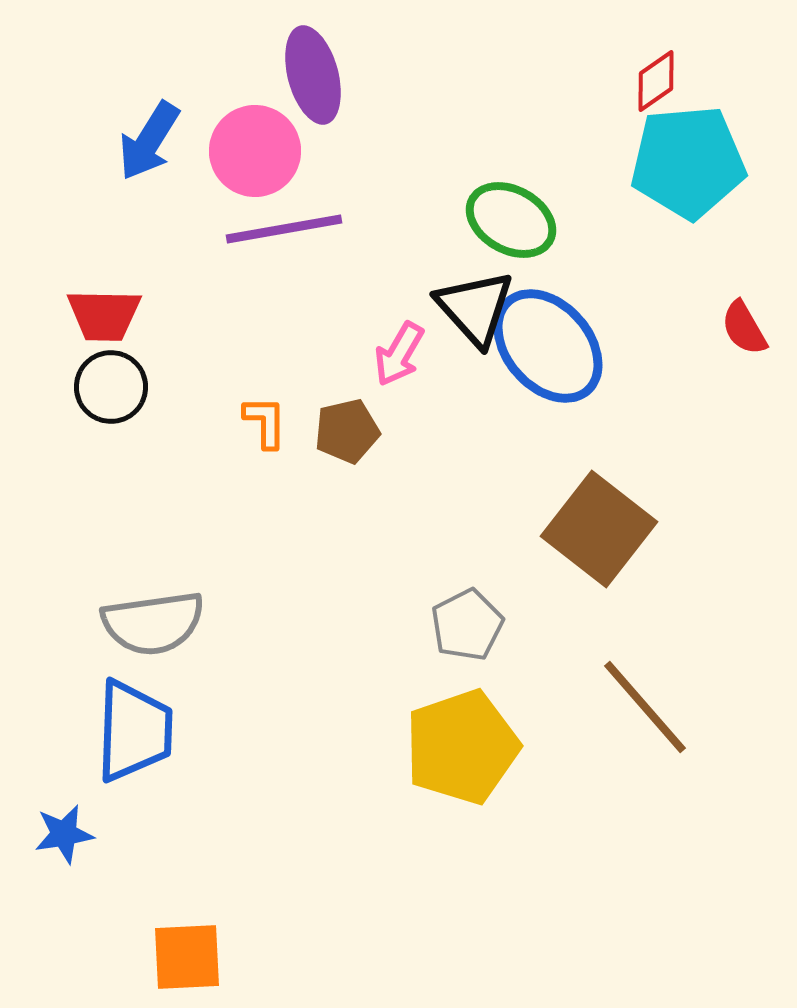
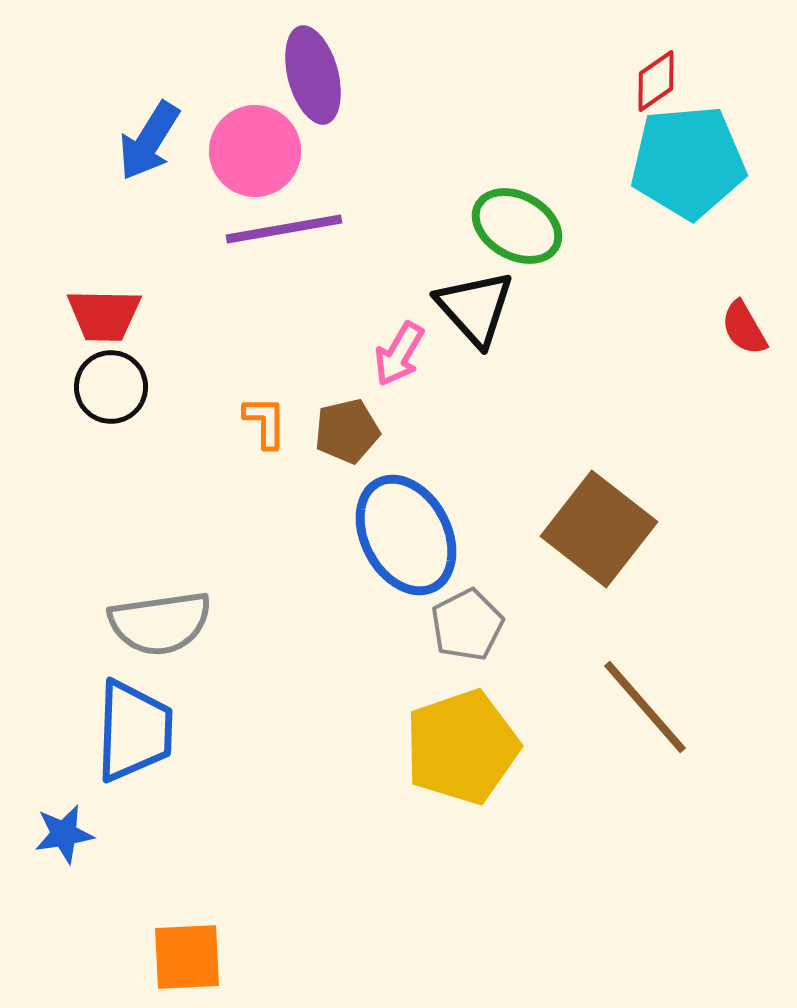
green ellipse: moved 6 px right, 6 px down
blue ellipse: moved 142 px left, 189 px down; rotated 13 degrees clockwise
gray semicircle: moved 7 px right
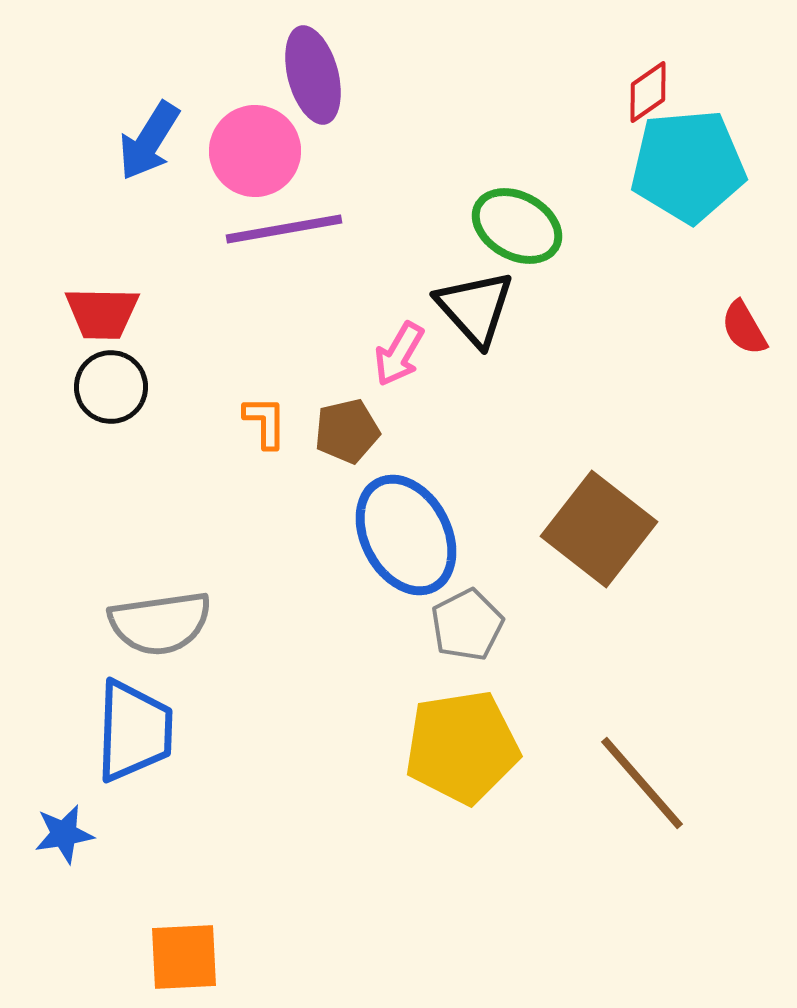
red diamond: moved 8 px left, 11 px down
cyan pentagon: moved 4 px down
red trapezoid: moved 2 px left, 2 px up
brown line: moved 3 px left, 76 px down
yellow pentagon: rotated 10 degrees clockwise
orange square: moved 3 px left
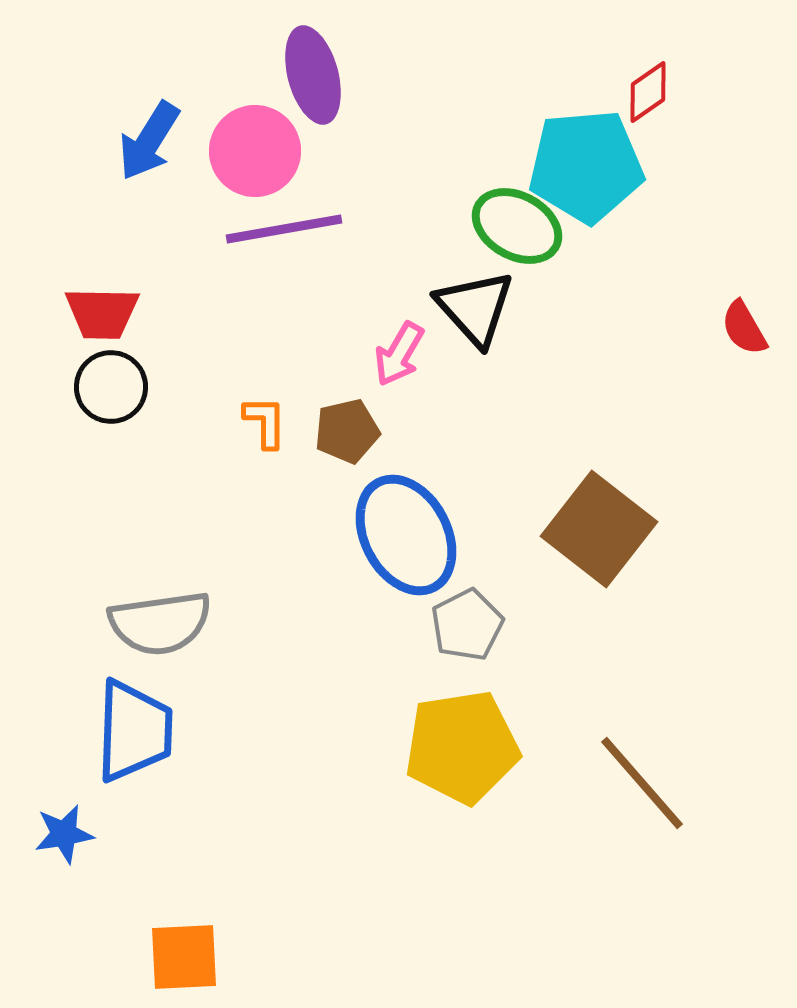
cyan pentagon: moved 102 px left
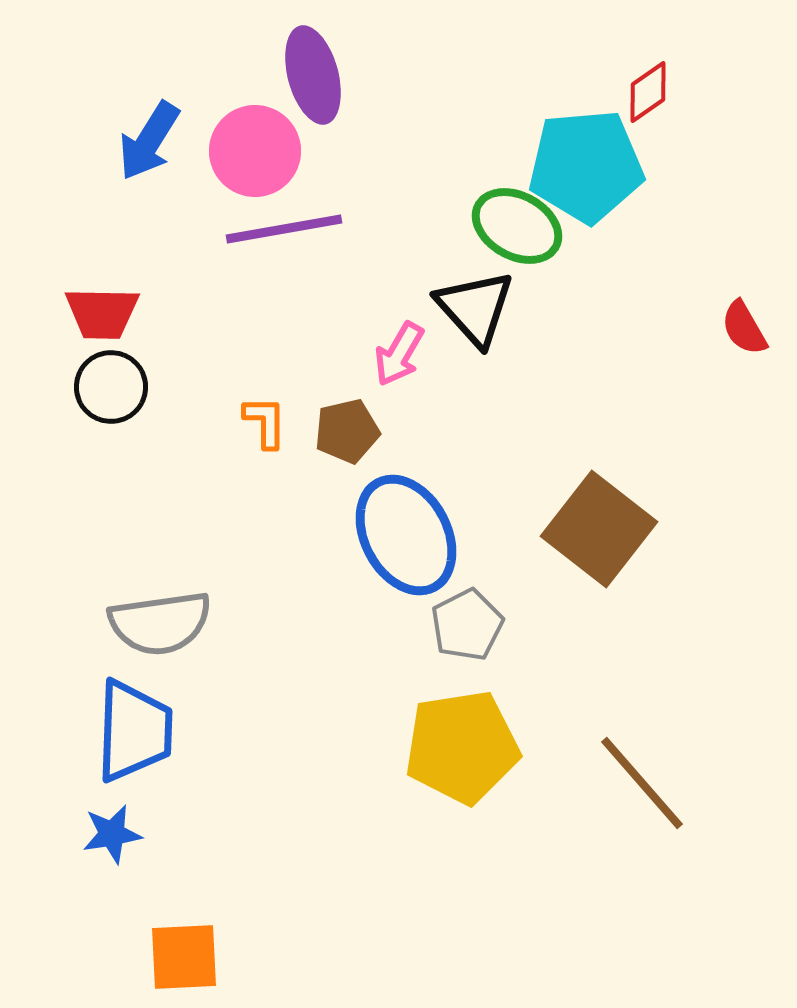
blue star: moved 48 px right
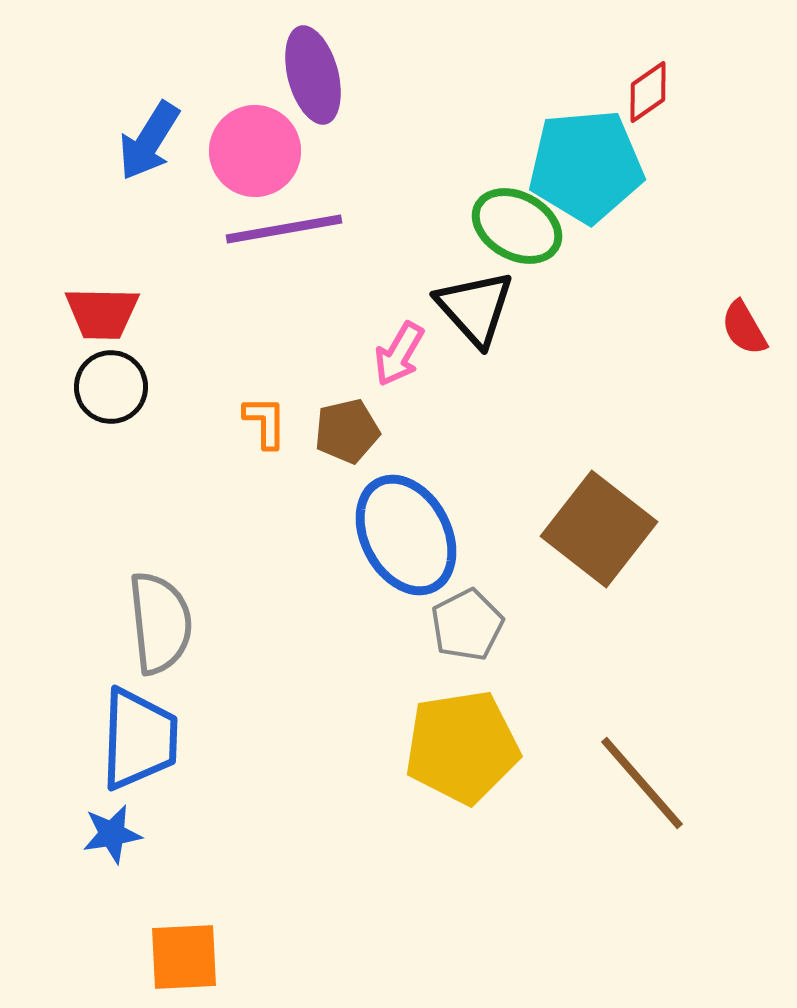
gray semicircle: rotated 88 degrees counterclockwise
blue trapezoid: moved 5 px right, 8 px down
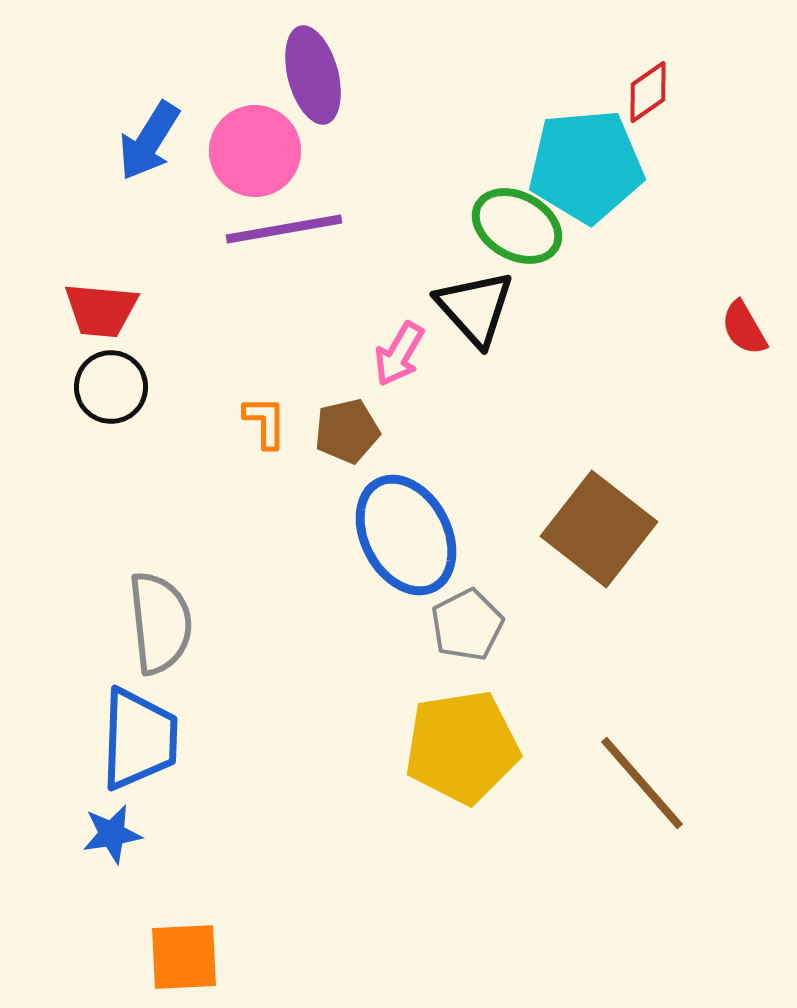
red trapezoid: moved 1 px left, 3 px up; rotated 4 degrees clockwise
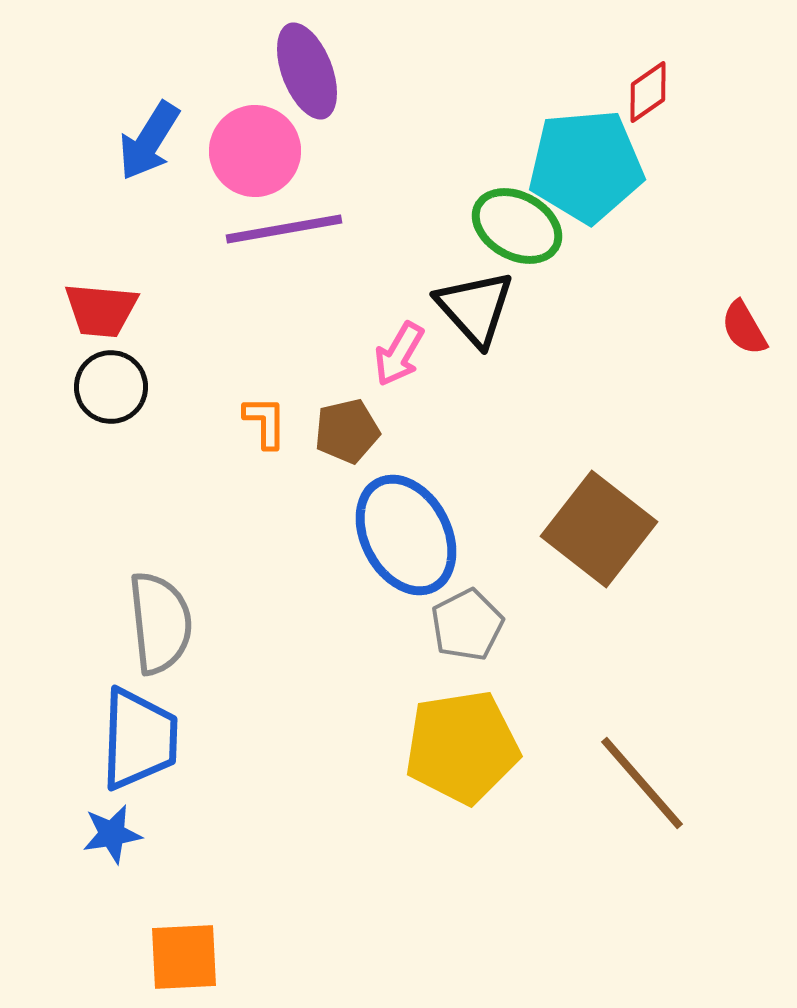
purple ellipse: moved 6 px left, 4 px up; rotated 6 degrees counterclockwise
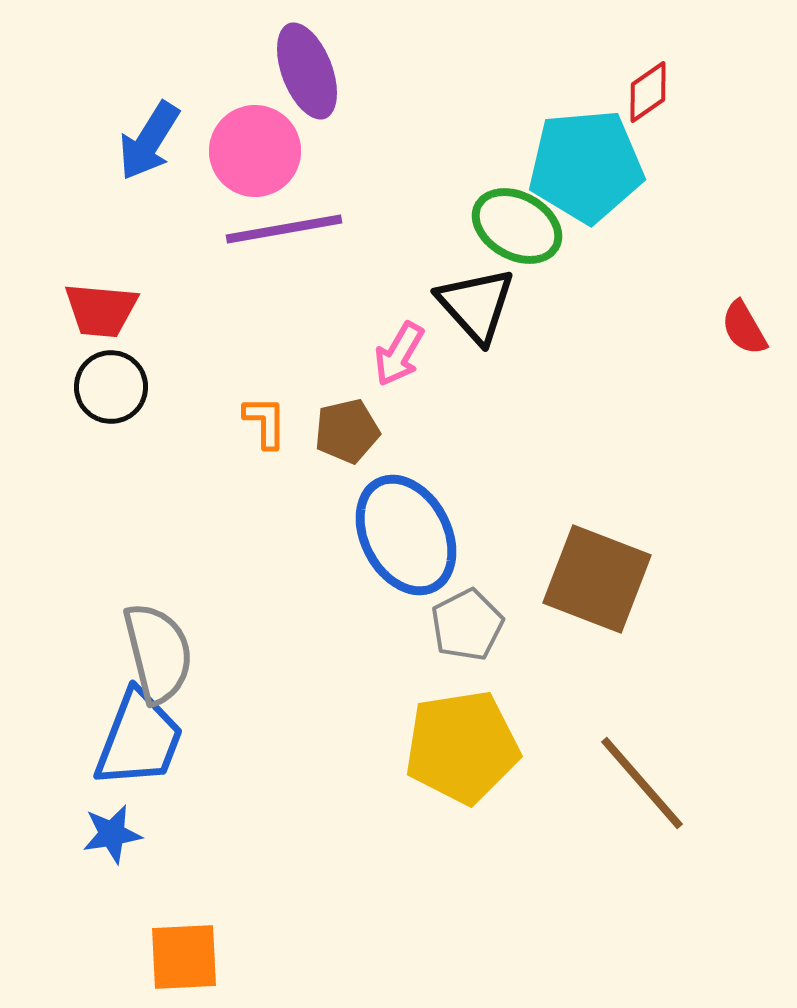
black triangle: moved 1 px right, 3 px up
brown square: moved 2 px left, 50 px down; rotated 17 degrees counterclockwise
gray semicircle: moved 2 px left, 30 px down; rotated 8 degrees counterclockwise
blue trapezoid: rotated 19 degrees clockwise
